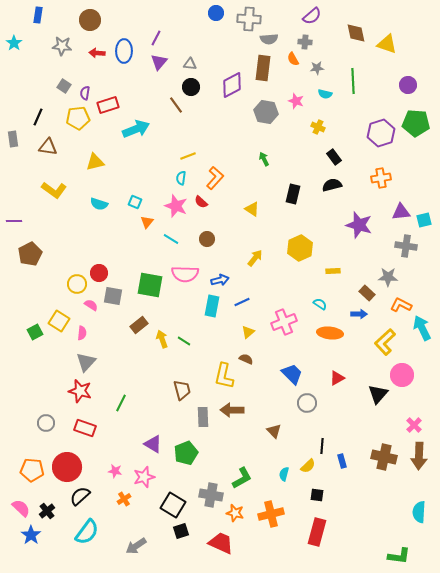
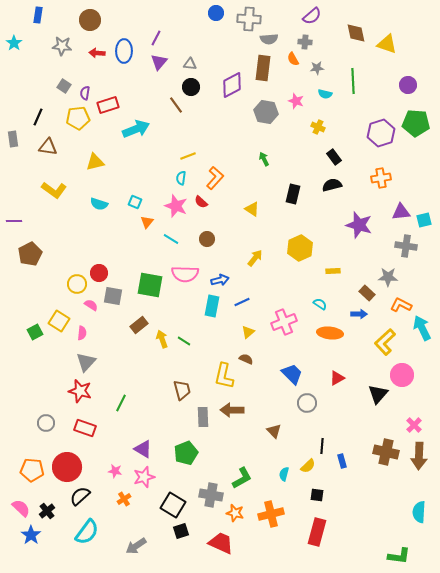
purple triangle at (153, 444): moved 10 px left, 5 px down
brown cross at (384, 457): moved 2 px right, 5 px up
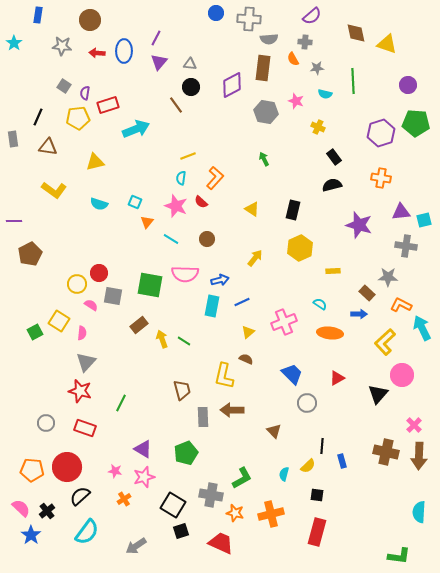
orange cross at (381, 178): rotated 18 degrees clockwise
black rectangle at (293, 194): moved 16 px down
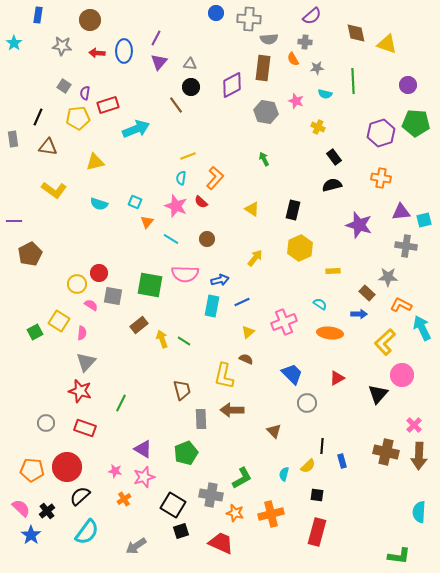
gray rectangle at (203, 417): moved 2 px left, 2 px down
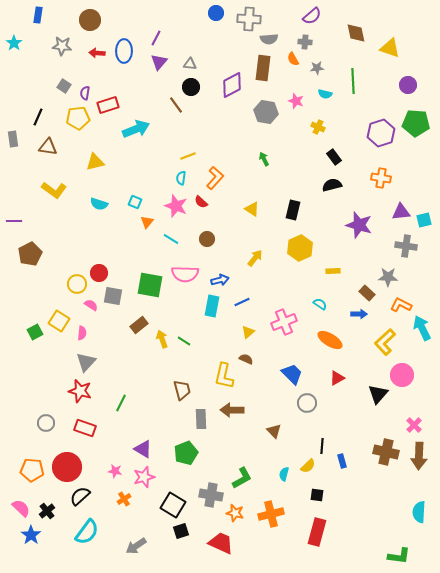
yellow triangle at (387, 44): moved 3 px right, 4 px down
orange ellipse at (330, 333): moved 7 px down; rotated 25 degrees clockwise
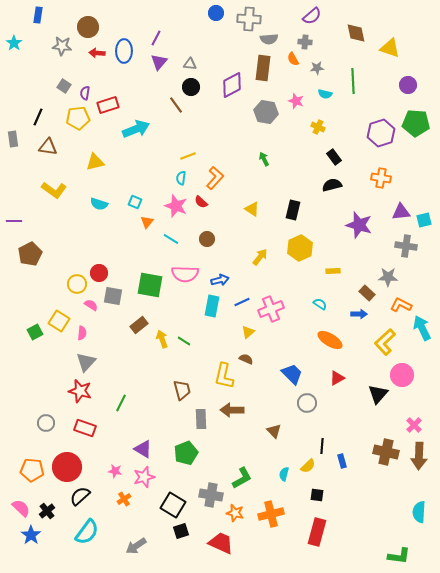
brown circle at (90, 20): moved 2 px left, 7 px down
yellow arrow at (255, 258): moved 5 px right, 1 px up
pink cross at (284, 322): moved 13 px left, 13 px up
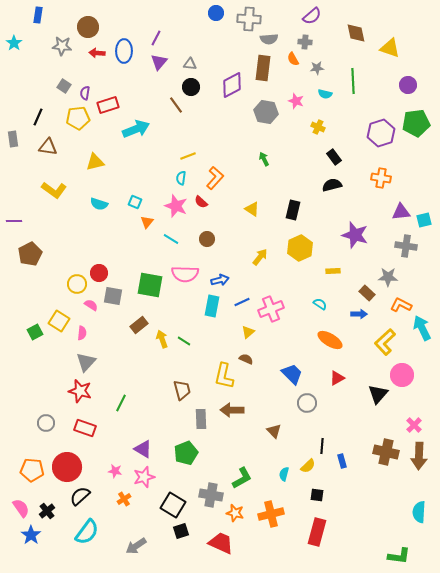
green pentagon at (416, 123): rotated 12 degrees counterclockwise
purple star at (359, 225): moved 4 px left, 10 px down
pink semicircle at (21, 508): rotated 12 degrees clockwise
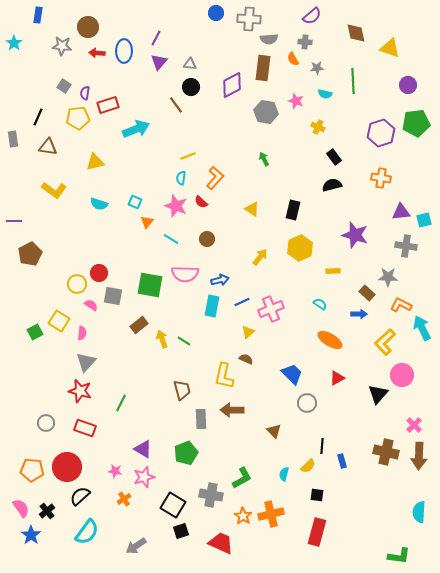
orange star at (235, 513): moved 8 px right, 3 px down; rotated 18 degrees clockwise
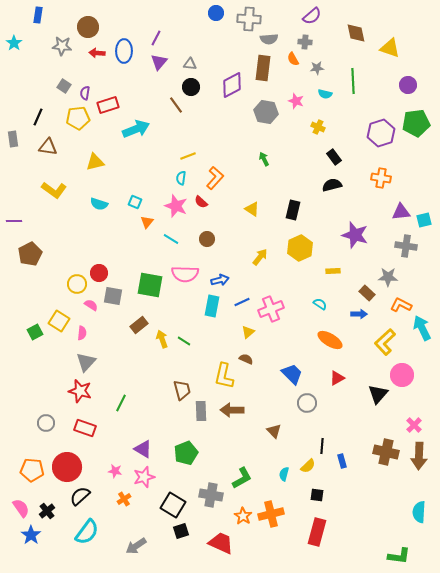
gray rectangle at (201, 419): moved 8 px up
